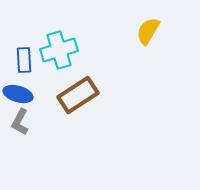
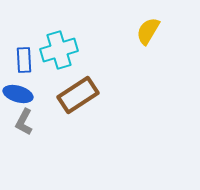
gray L-shape: moved 4 px right
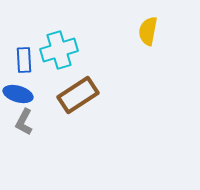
yellow semicircle: rotated 20 degrees counterclockwise
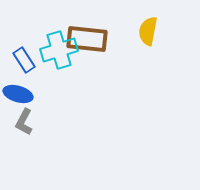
blue rectangle: rotated 30 degrees counterclockwise
brown rectangle: moved 9 px right, 56 px up; rotated 39 degrees clockwise
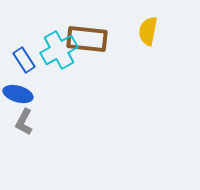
cyan cross: rotated 12 degrees counterclockwise
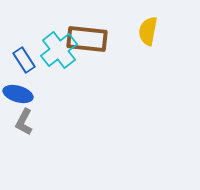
cyan cross: rotated 9 degrees counterclockwise
